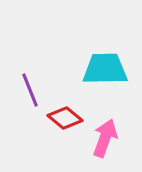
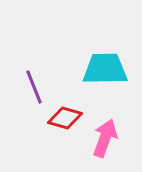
purple line: moved 4 px right, 3 px up
red diamond: rotated 24 degrees counterclockwise
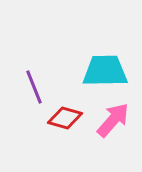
cyan trapezoid: moved 2 px down
pink arrow: moved 8 px right, 18 px up; rotated 21 degrees clockwise
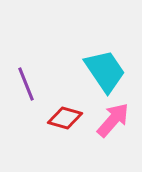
cyan trapezoid: rotated 57 degrees clockwise
purple line: moved 8 px left, 3 px up
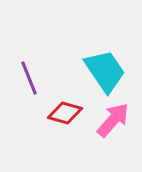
purple line: moved 3 px right, 6 px up
red diamond: moved 5 px up
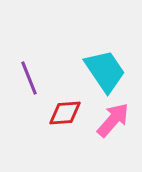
red diamond: rotated 20 degrees counterclockwise
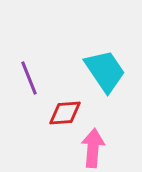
pink arrow: moved 20 px left, 28 px down; rotated 36 degrees counterclockwise
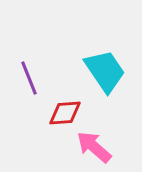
pink arrow: moved 1 px right, 1 px up; rotated 54 degrees counterclockwise
